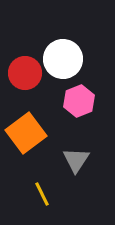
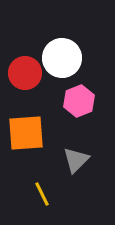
white circle: moved 1 px left, 1 px up
orange square: rotated 33 degrees clockwise
gray triangle: rotated 12 degrees clockwise
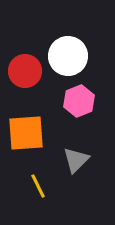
white circle: moved 6 px right, 2 px up
red circle: moved 2 px up
yellow line: moved 4 px left, 8 px up
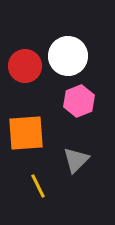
red circle: moved 5 px up
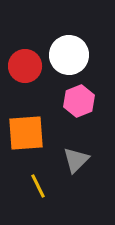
white circle: moved 1 px right, 1 px up
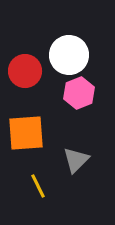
red circle: moved 5 px down
pink hexagon: moved 8 px up
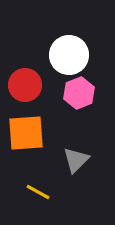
red circle: moved 14 px down
yellow line: moved 6 px down; rotated 35 degrees counterclockwise
